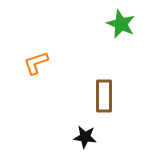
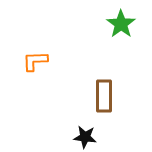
green star: rotated 12 degrees clockwise
orange L-shape: moved 1 px left, 2 px up; rotated 16 degrees clockwise
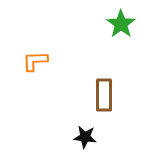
brown rectangle: moved 1 px up
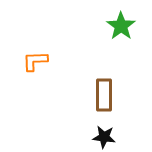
green star: moved 2 px down
black star: moved 19 px right
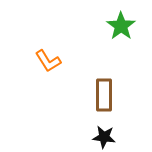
orange L-shape: moved 13 px right; rotated 120 degrees counterclockwise
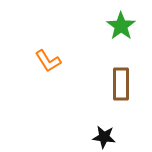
brown rectangle: moved 17 px right, 11 px up
